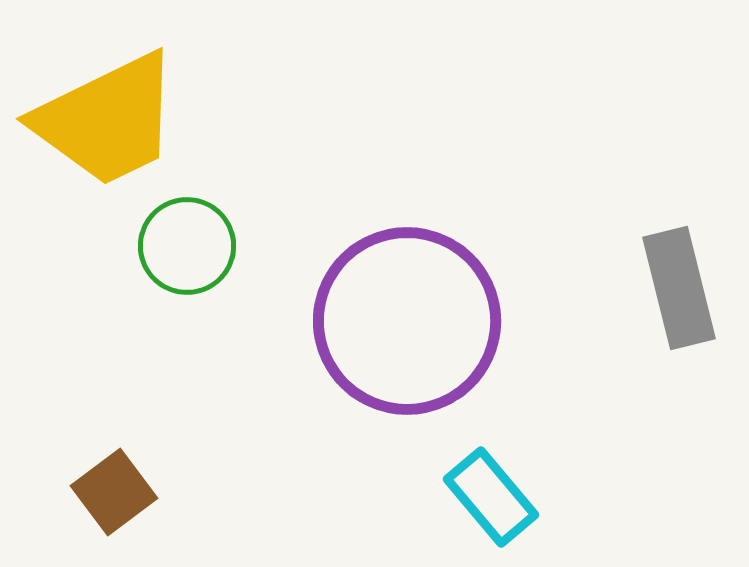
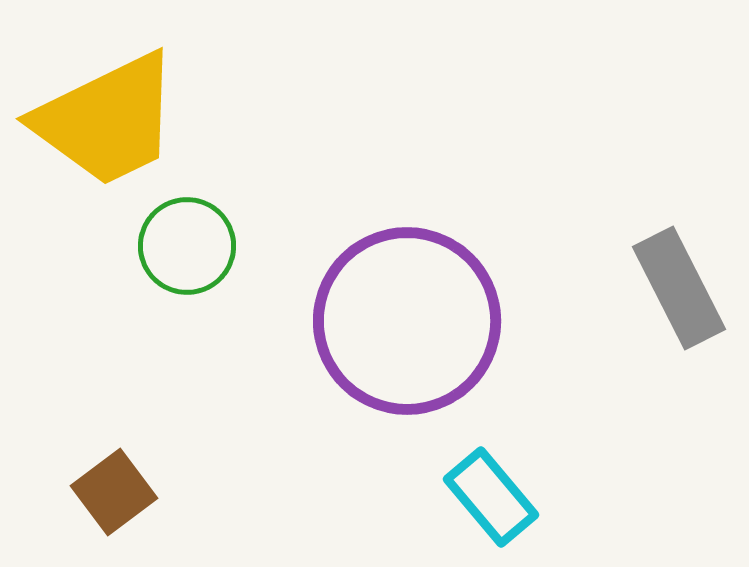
gray rectangle: rotated 13 degrees counterclockwise
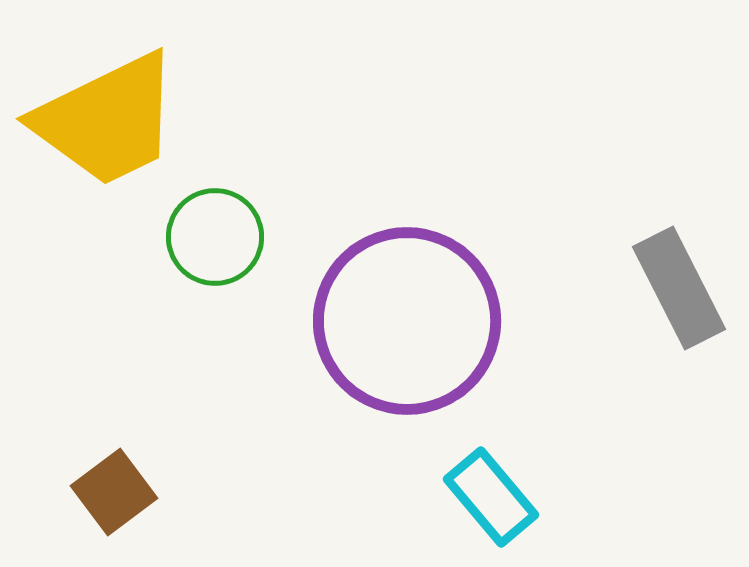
green circle: moved 28 px right, 9 px up
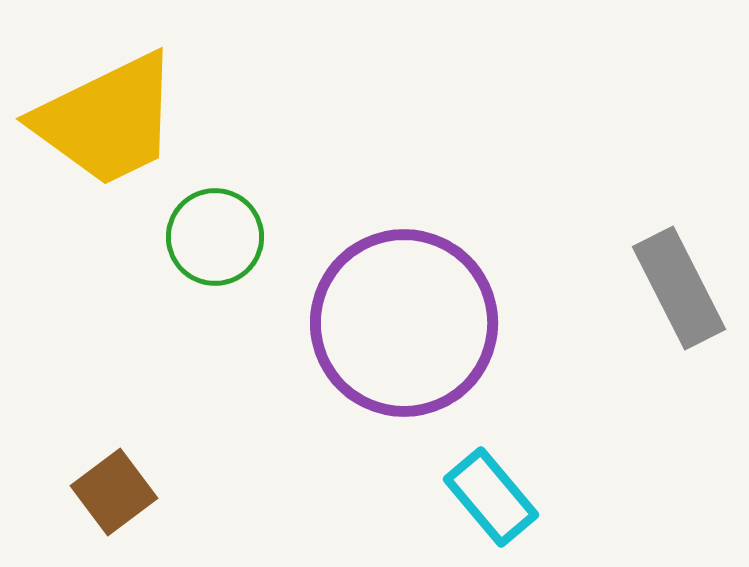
purple circle: moved 3 px left, 2 px down
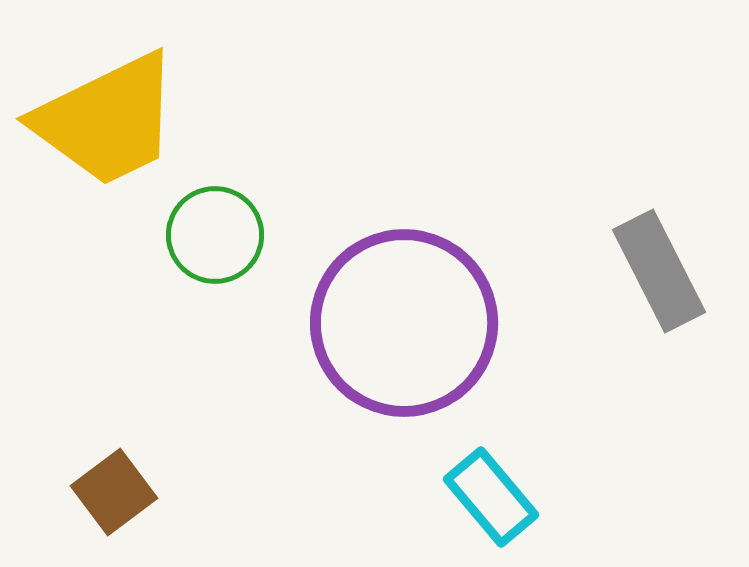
green circle: moved 2 px up
gray rectangle: moved 20 px left, 17 px up
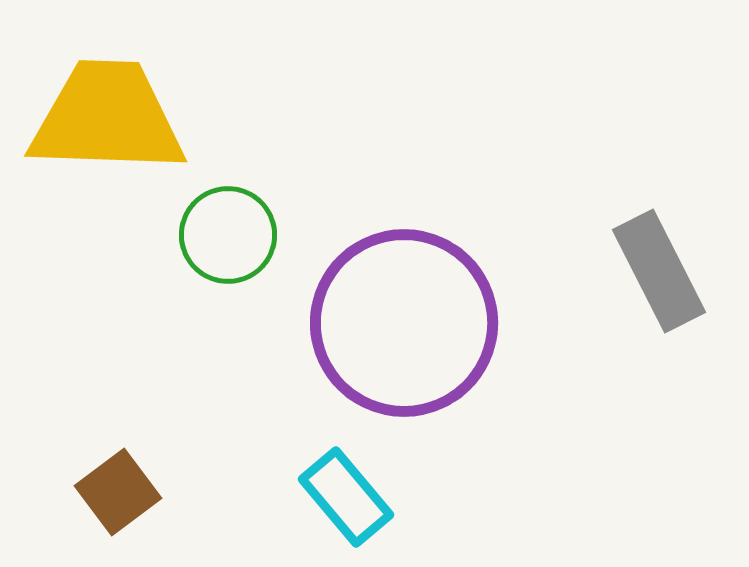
yellow trapezoid: moved 2 px up; rotated 152 degrees counterclockwise
green circle: moved 13 px right
brown square: moved 4 px right
cyan rectangle: moved 145 px left
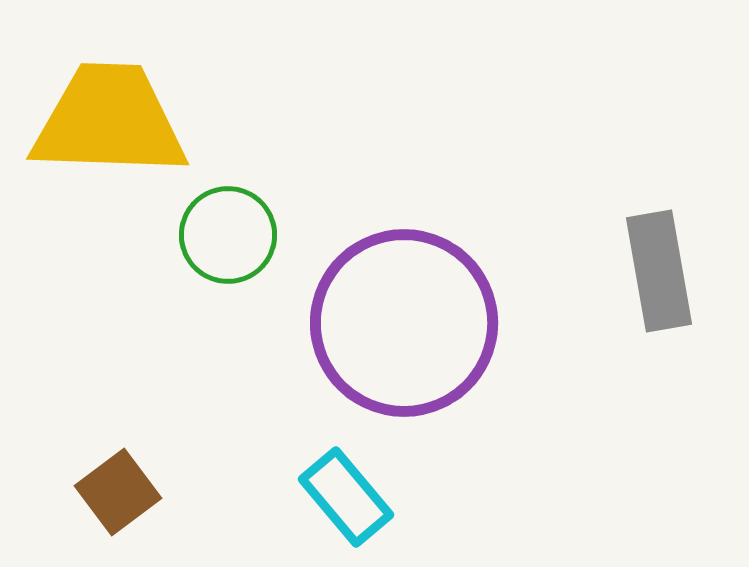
yellow trapezoid: moved 2 px right, 3 px down
gray rectangle: rotated 17 degrees clockwise
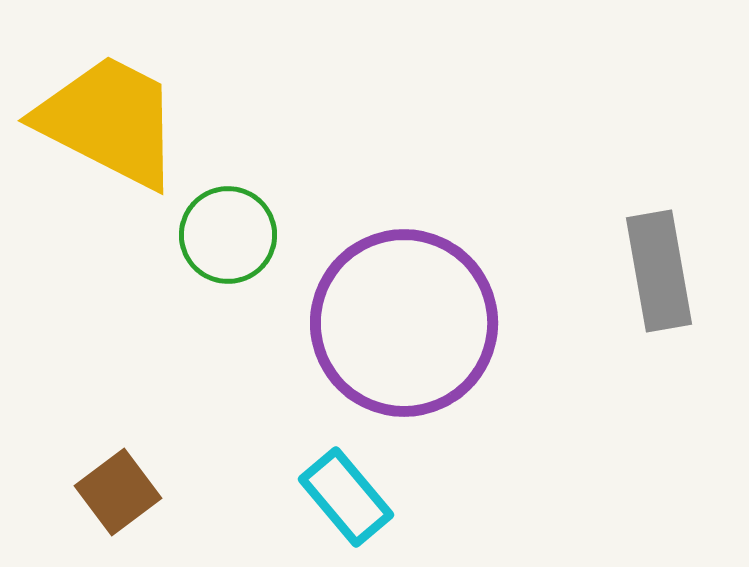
yellow trapezoid: rotated 25 degrees clockwise
